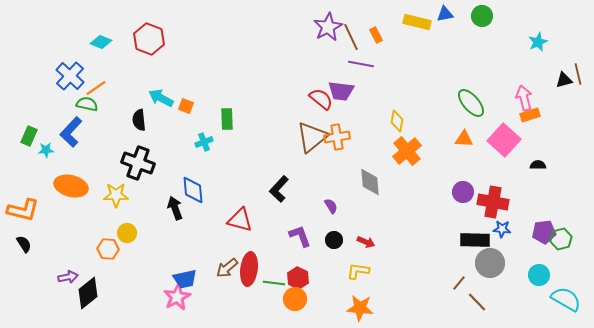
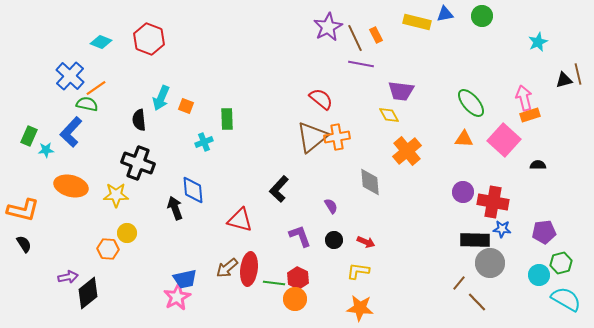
brown line at (351, 37): moved 4 px right, 1 px down
purple trapezoid at (341, 91): moved 60 px right
cyan arrow at (161, 98): rotated 95 degrees counterclockwise
yellow diamond at (397, 121): moved 8 px left, 6 px up; rotated 40 degrees counterclockwise
green hexagon at (561, 239): moved 24 px down
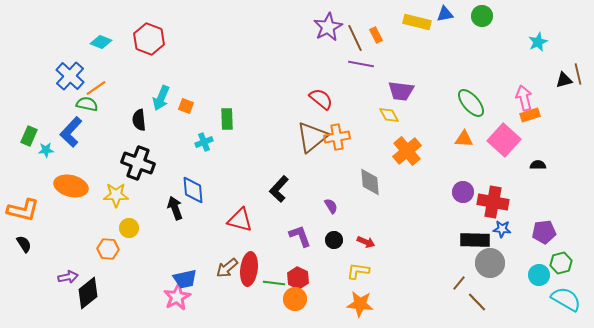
yellow circle at (127, 233): moved 2 px right, 5 px up
orange star at (360, 308): moved 4 px up
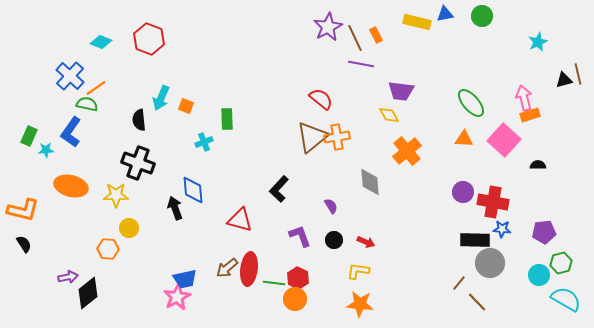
blue L-shape at (71, 132): rotated 8 degrees counterclockwise
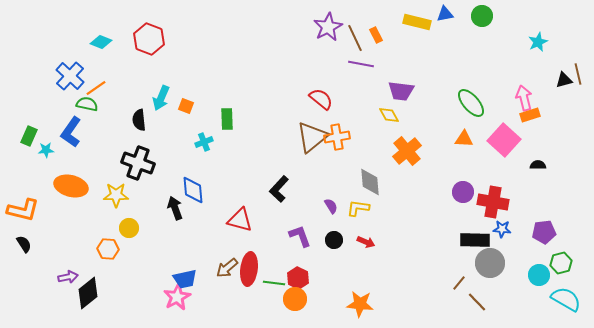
yellow L-shape at (358, 271): moved 63 px up
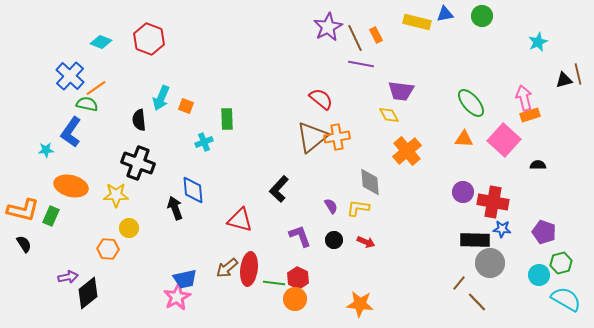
green rectangle at (29, 136): moved 22 px right, 80 px down
purple pentagon at (544, 232): rotated 25 degrees clockwise
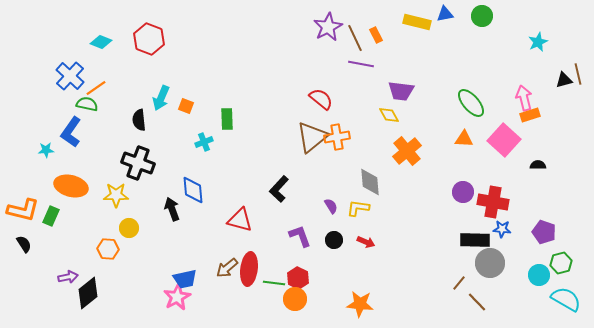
black arrow at (175, 208): moved 3 px left, 1 px down
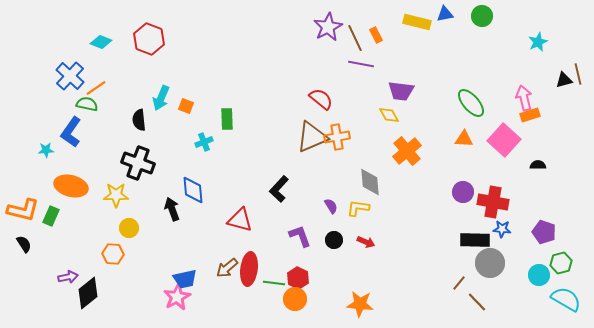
brown triangle at (312, 137): rotated 16 degrees clockwise
orange hexagon at (108, 249): moved 5 px right, 5 px down
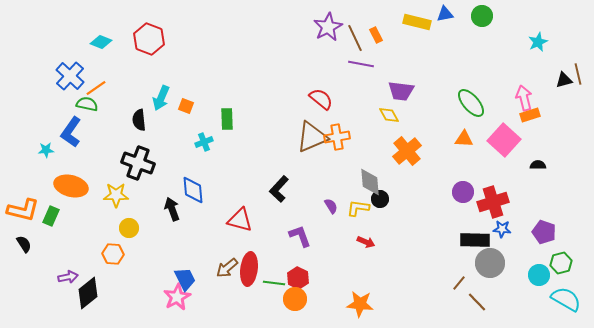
red cross at (493, 202): rotated 28 degrees counterclockwise
black circle at (334, 240): moved 46 px right, 41 px up
blue trapezoid at (185, 279): rotated 105 degrees counterclockwise
